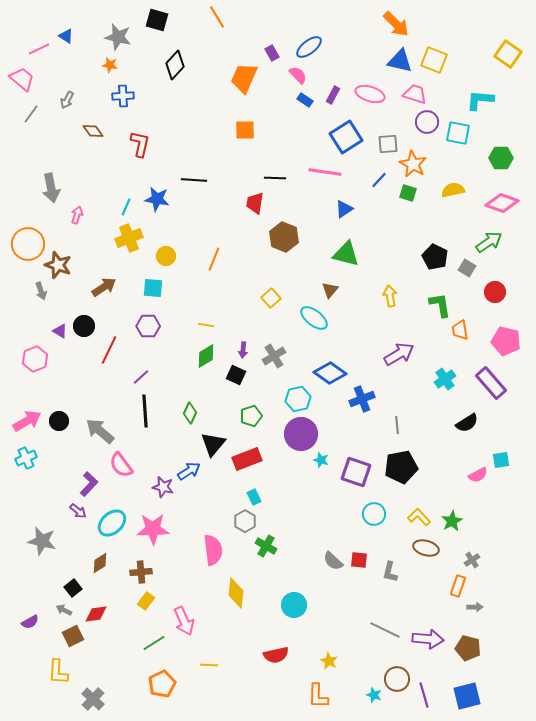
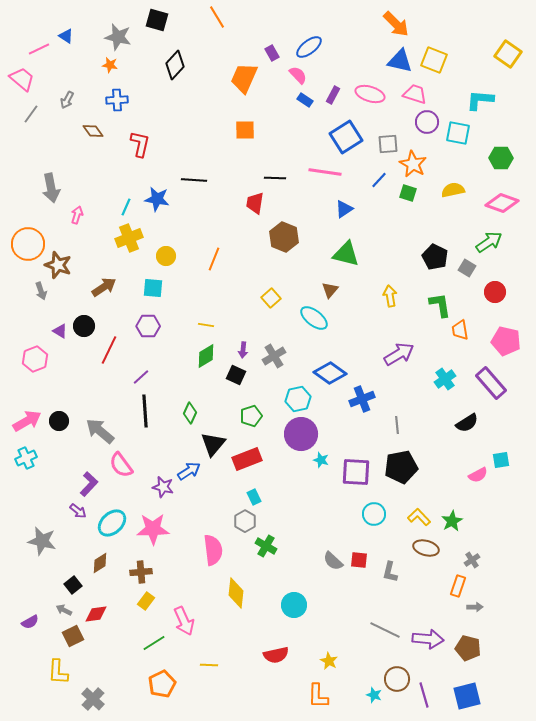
blue cross at (123, 96): moved 6 px left, 4 px down
purple square at (356, 472): rotated 16 degrees counterclockwise
black square at (73, 588): moved 3 px up
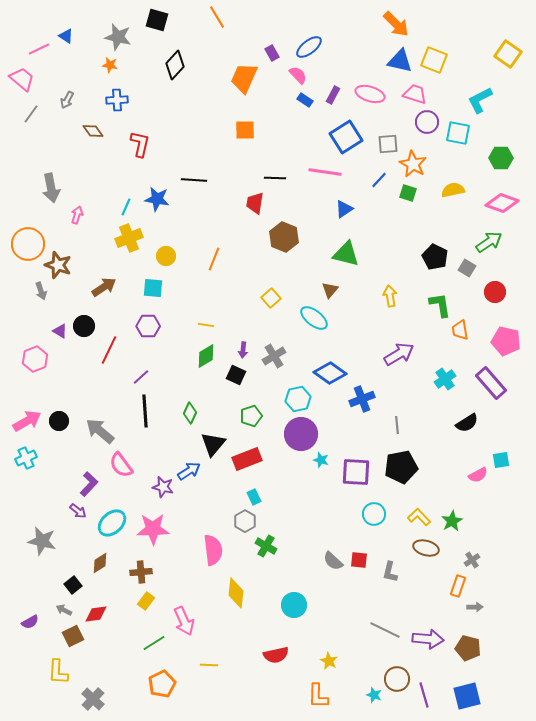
cyan L-shape at (480, 100): rotated 32 degrees counterclockwise
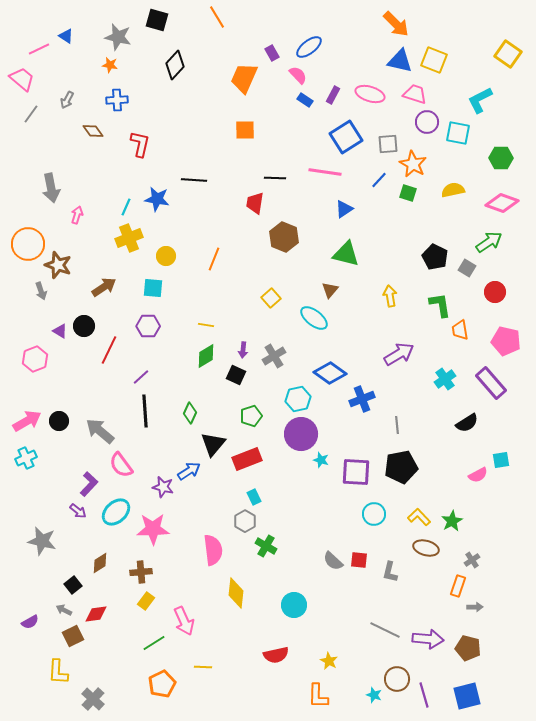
cyan ellipse at (112, 523): moved 4 px right, 11 px up
yellow line at (209, 665): moved 6 px left, 2 px down
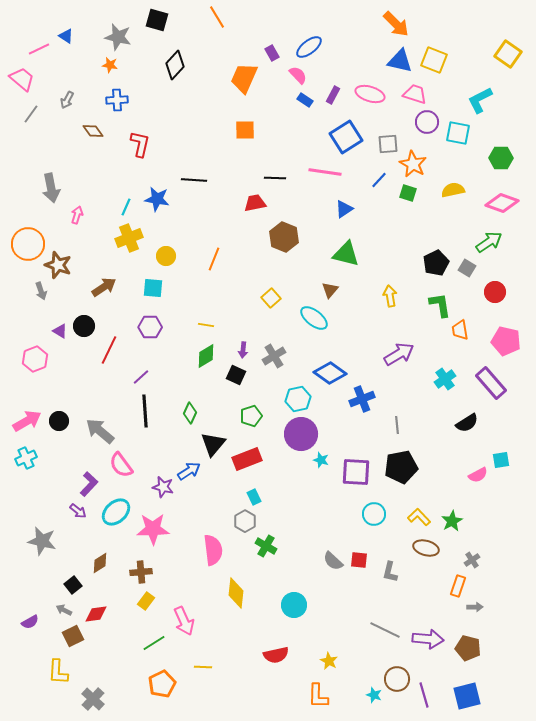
red trapezoid at (255, 203): rotated 70 degrees clockwise
black pentagon at (435, 257): moved 1 px right, 6 px down; rotated 20 degrees clockwise
purple hexagon at (148, 326): moved 2 px right, 1 px down
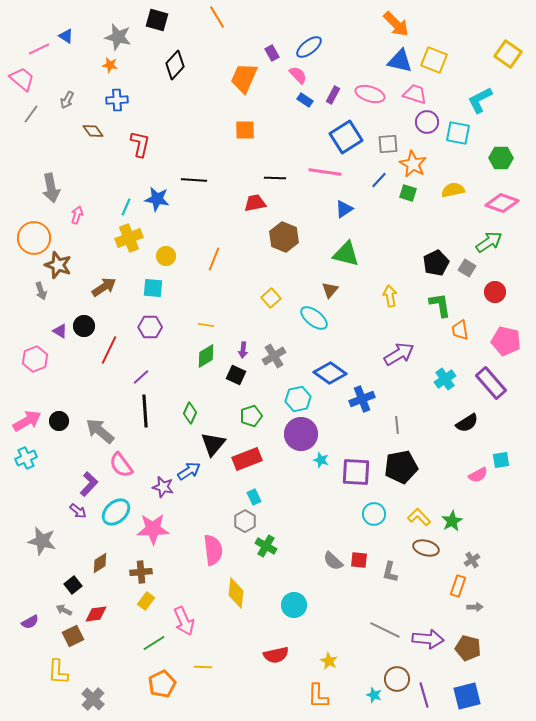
orange circle at (28, 244): moved 6 px right, 6 px up
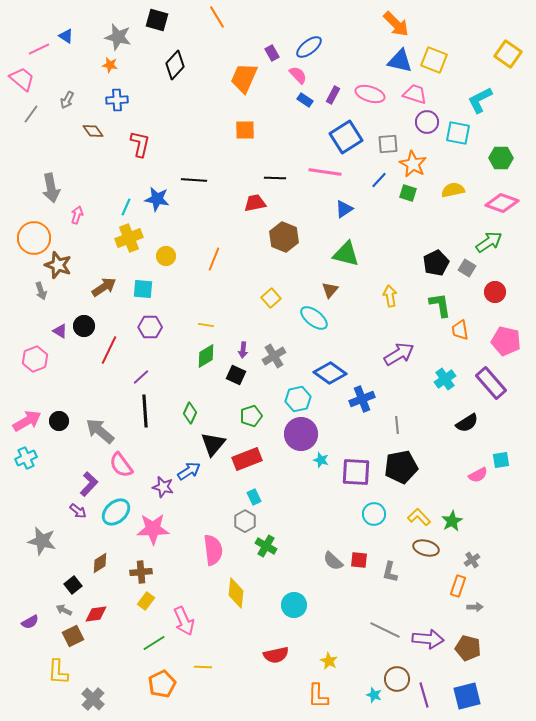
cyan square at (153, 288): moved 10 px left, 1 px down
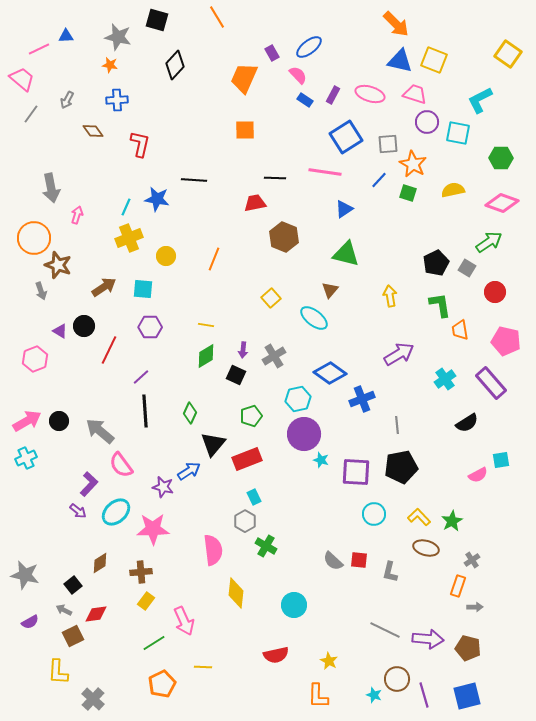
blue triangle at (66, 36): rotated 35 degrees counterclockwise
purple circle at (301, 434): moved 3 px right
gray star at (42, 541): moved 17 px left, 34 px down
